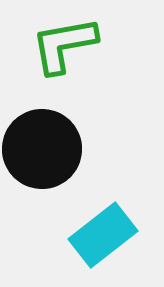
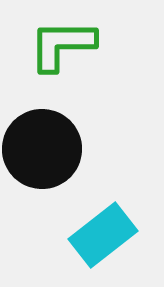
green L-shape: moved 2 px left; rotated 10 degrees clockwise
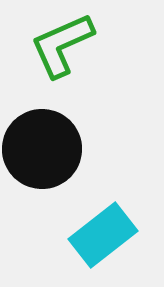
green L-shape: rotated 24 degrees counterclockwise
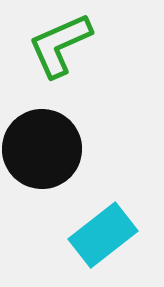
green L-shape: moved 2 px left
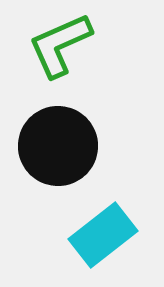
black circle: moved 16 px right, 3 px up
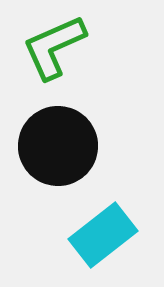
green L-shape: moved 6 px left, 2 px down
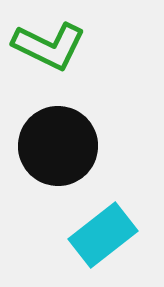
green L-shape: moved 5 px left, 1 px up; rotated 130 degrees counterclockwise
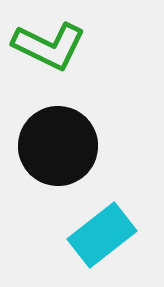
cyan rectangle: moved 1 px left
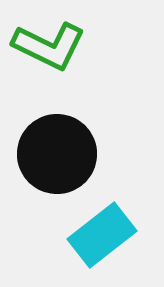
black circle: moved 1 px left, 8 px down
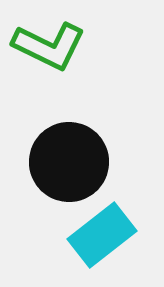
black circle: moved 12 px right, 8 px down
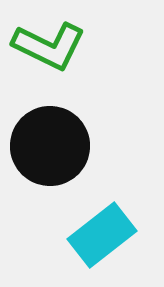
black circle: moved 19 px left, 16 px up
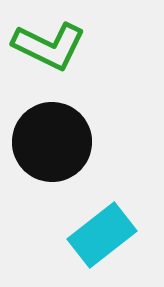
black circle: moved 2 px right, 4 px up
